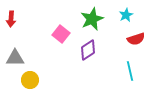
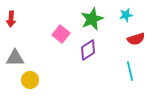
cyan star: rotated 16 degrees clockwise
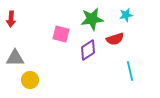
green star: rotated 15 degrees clockwise
pink square: rotated 24 degrees counterclockwise
red semicircle: moved 21 px left
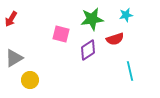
red arrow: rotated 28 degrees clockwise
gray triangle: moved 1 px left; rotated 30 degrees counterclockwise
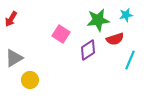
green star: moved 6 px right, 1 px down
pink square: rotated 18 degrees clockwise
cyan line: moved 11 px up; rotated 36 degrees clockwise
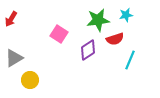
pink square: moved 2 px left
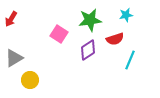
green star: moved 8 px left
